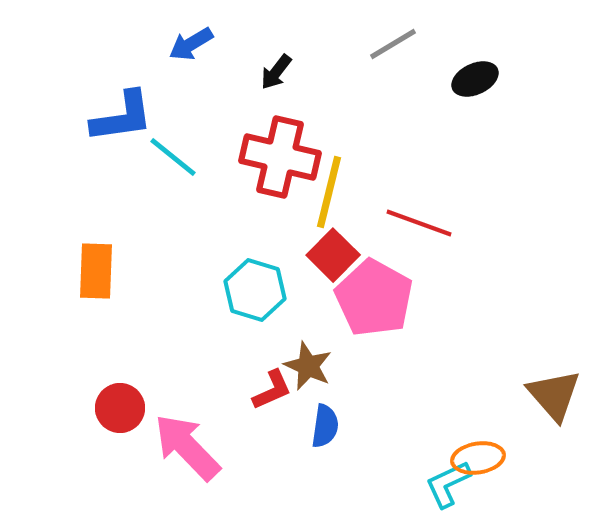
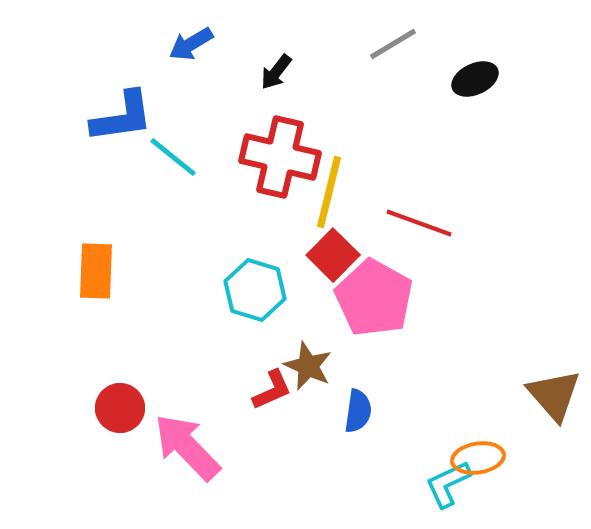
blue semicircle: moved 33 px right, 15 px up
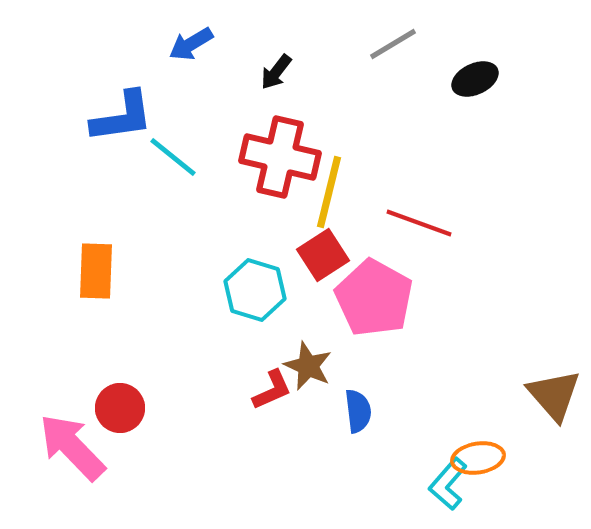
red square: moved 10 px left; rotated 12 degrees clockwise
blue semicircle: rotated 15 degrees counterclockwise
pink arrow: moved 115 px left
cyan L-shape: rotated 24 degrees counterclockwise
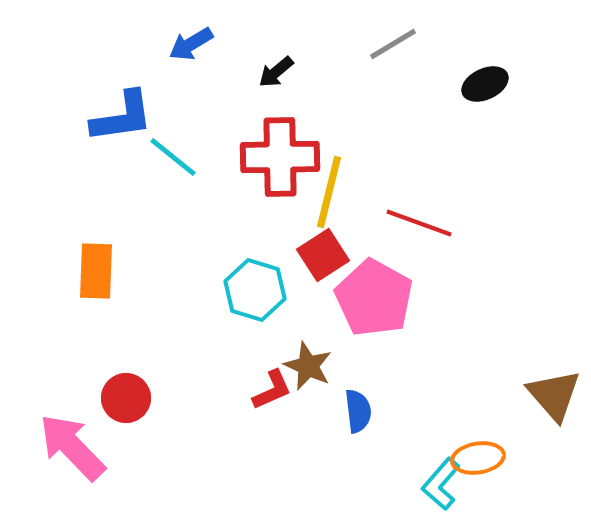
black arrow: rotated 12 degrees clockwise
black ellipse: moved 10 px right, 5 px down
red cross: rotated 14 degrees counterclockwise
red circle: moved 6 px right, 10 px up
cyan L-shape: moved 7 px left
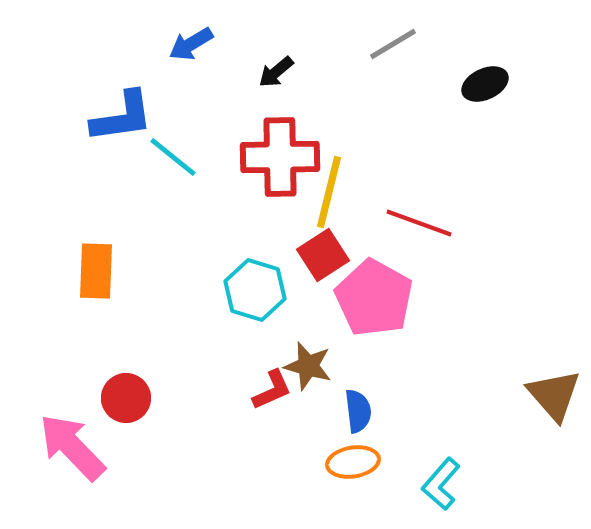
brown star: rotated 9 degrees counterclockwise
orange ellipse: moved 125 px left, 4 px down
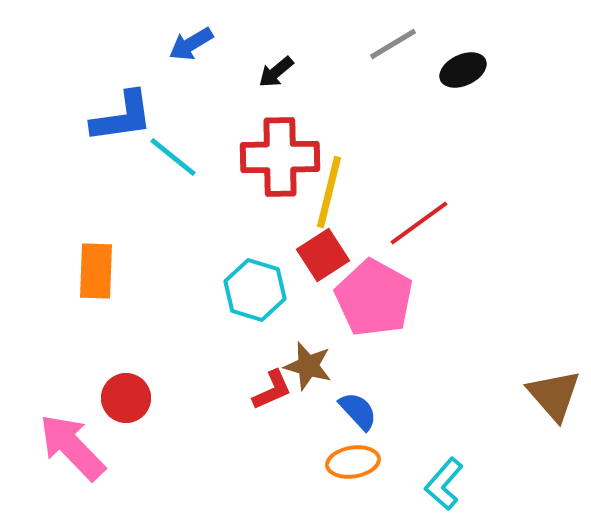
black ellipse: moved 22 px left, 14 px up
red line: rotated 56 degrees counterclockwise
blue semicircle: rotated 36 degrees counterclockwise
cyan L-shape: moved 3 px right
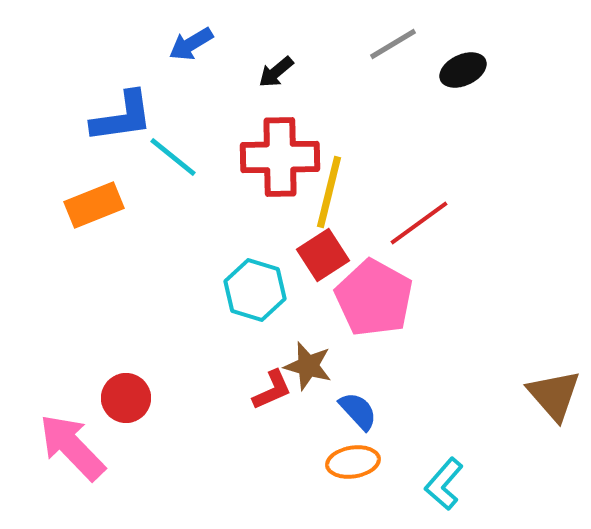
orange rectangle: moved 2 px left, 66 px up; rotated 66 degrees clockwise
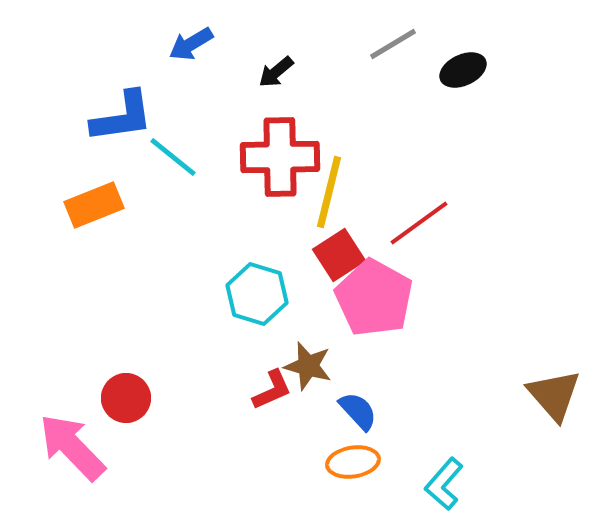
red square: moved 16 px right
cyan hexagon: moved 2 px right, 4 px down
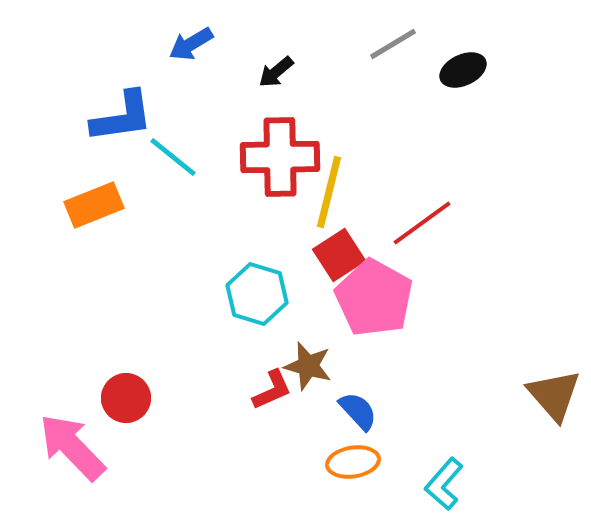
red line: moved 3 px right
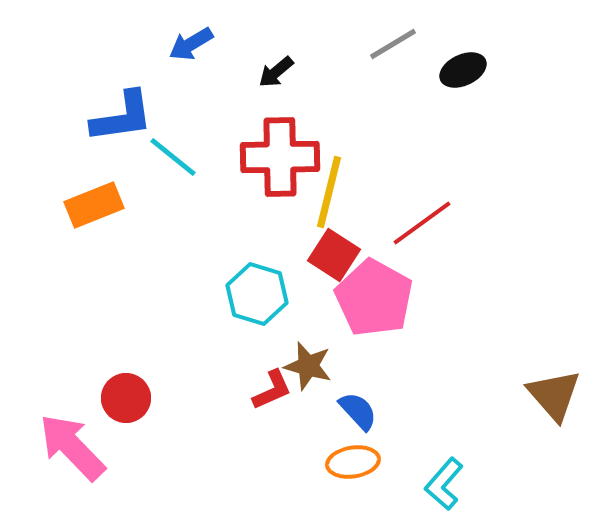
red square: moved 5 px left; rotated 24 degrees counterclockwise
